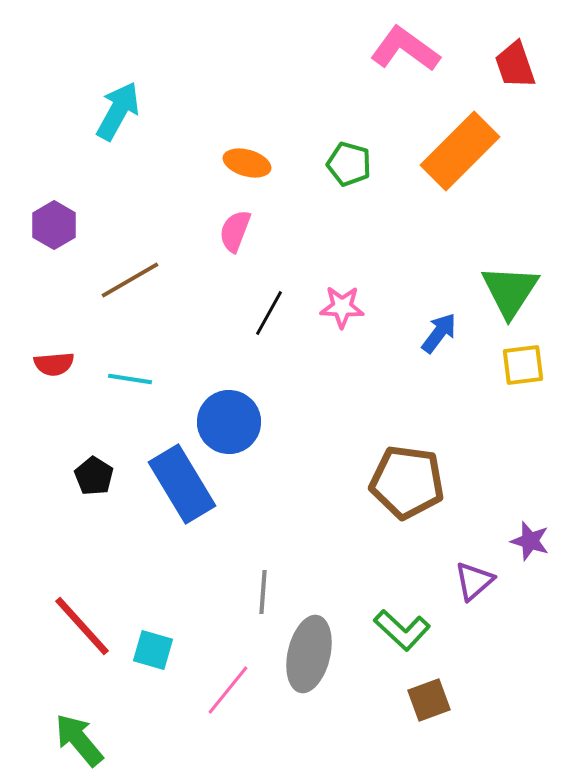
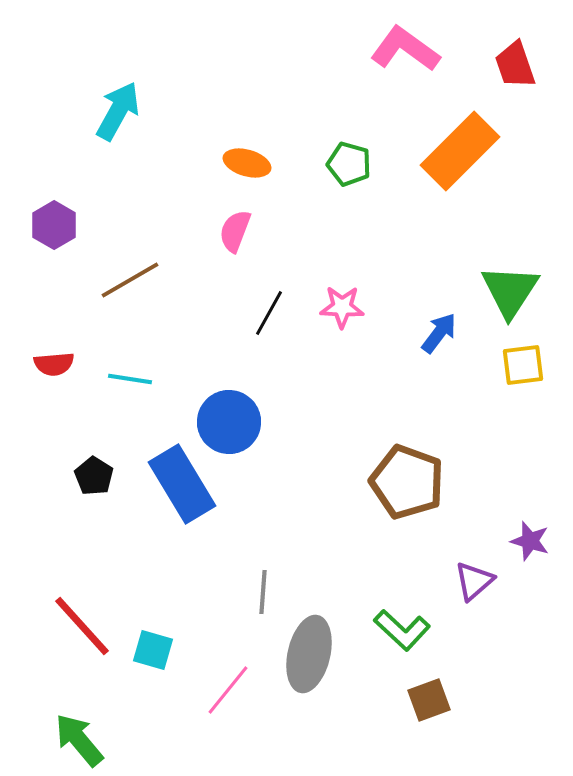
brown pentagon: rotated 12 degrees clockwise
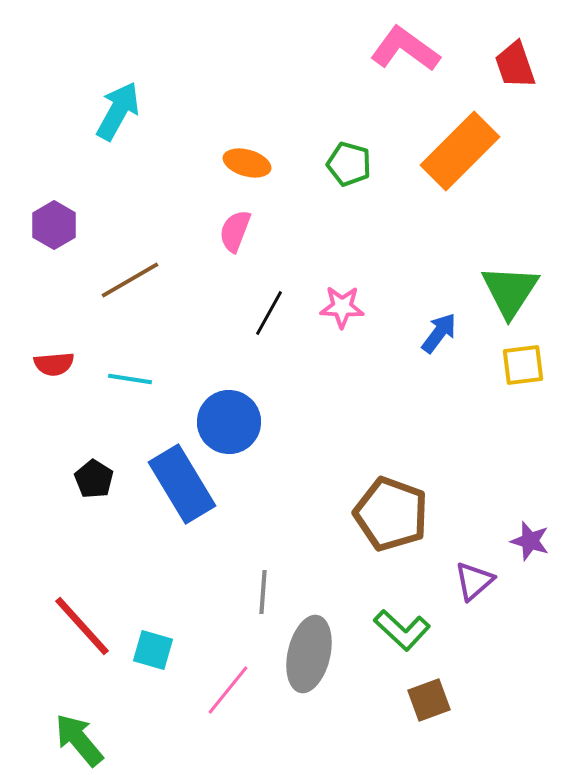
black pentagon: moved 3 px down
brown pentagon: moved 16 px left, 32 px down
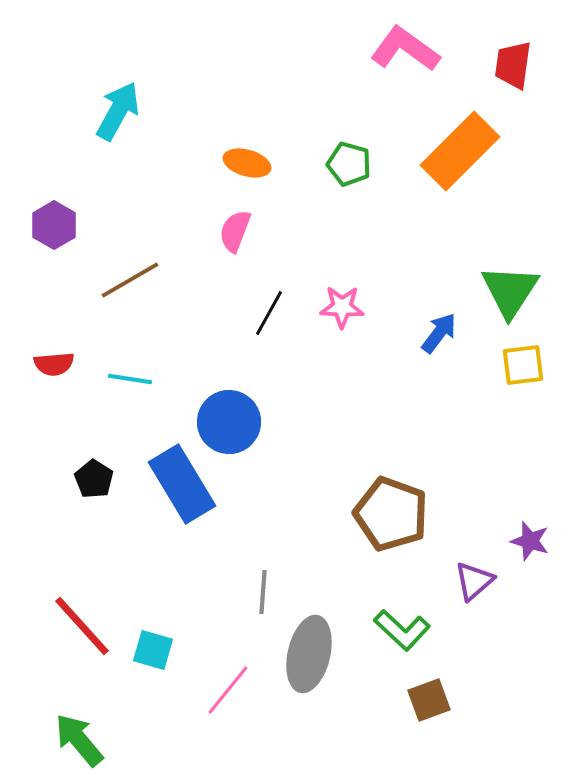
red trapezoid: moved 2 px left; rotated 27 degrees clockwise
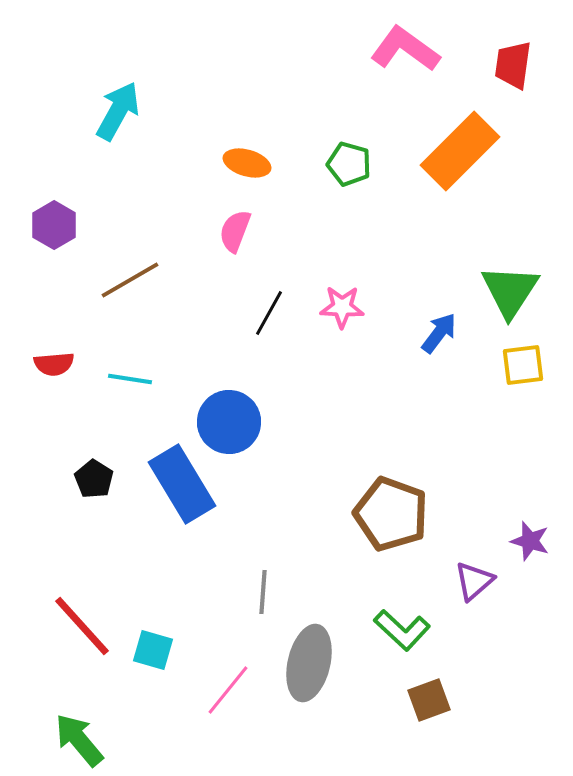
gray ellipse: moved 9 px down
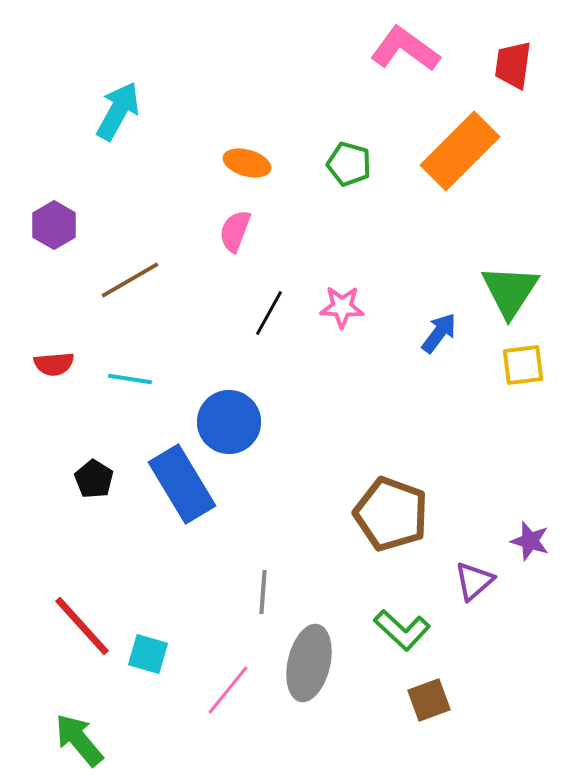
cyan square: moved 5 px left, 4 px down
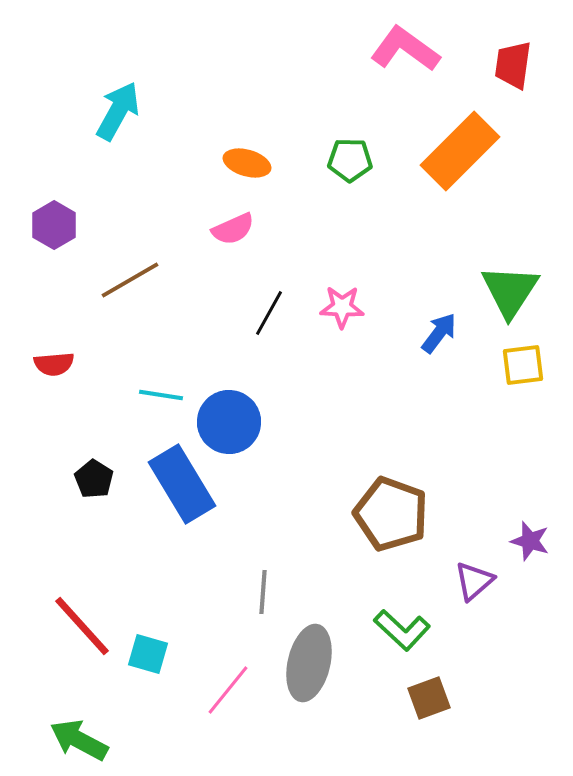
green pentagon: moved 1 px right, 4 px up; rotated 15 degrees counterclockwise
pink semicircle: moved 2 px left, 2 px up; rotated 135 degrees counterclockwise
cyan line: moved 31 px right, 16 px down
brown square: moved 2 px up
green arrow: rotated 22 degrees counterclockwise
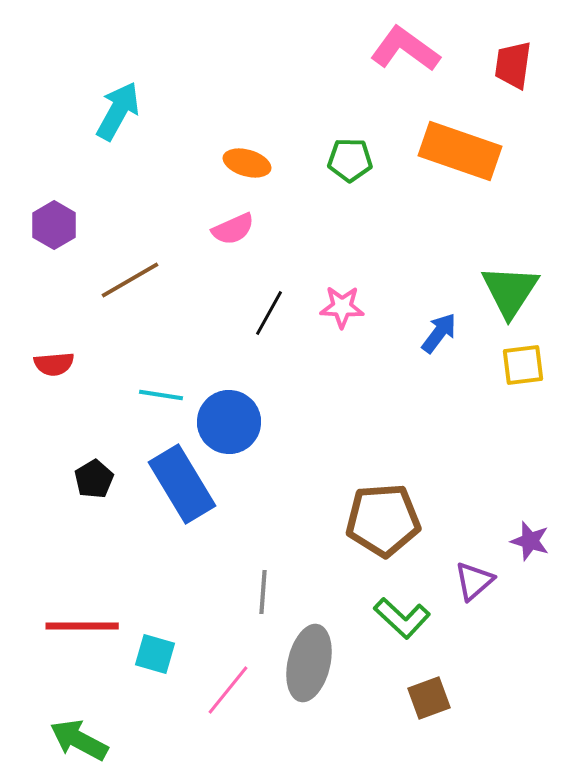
orange rectangle: rotated 64 degrees clockwise
black pentagon: rotated 9 degrees clockwise
brown pentagon: moved 8 px left, 6 px down; rotated 24 degrees counterclockwise
red line: rotated 48 degrees counterclockwise
green L-shape: moved 12 px up
cyan square: moved 7 px right
